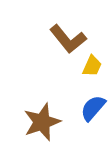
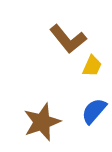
blue semicircle: moved 1 px right, 3 px down
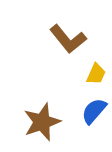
yellow trapezoid: moved 4 px right, 8 px down
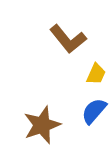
brown star: moved 3 px down
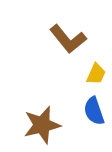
blue semicircle: rotated 60 degrees counterclockwise
brown star: rotated 6 degrees clockwise
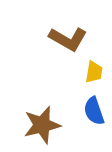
brown L-shape: rotated 21 degrees counterclockwise
yellow trapezoid: moved 2 px left, 2 px up; rotated 15 degrees counterclockwise
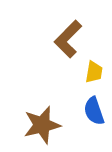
brown L-shape: rotated 105 degrees clockwise
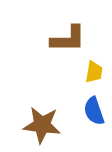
brown L-shape: rotated 135 degrees counterclockwise
brown star: rotated 21 degrees clockwise
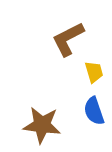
brown L-shape: rotated 153 degrees clockwise
yellow trapezoid: rotated 25 degrees counterclockwise
